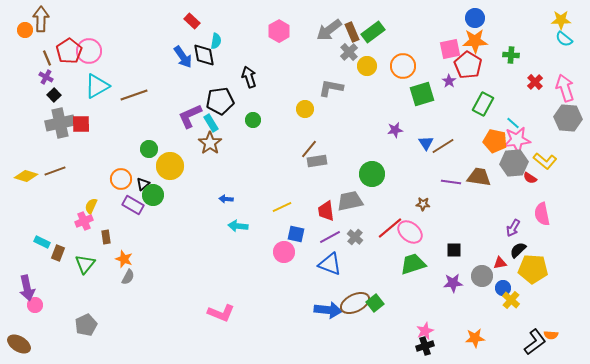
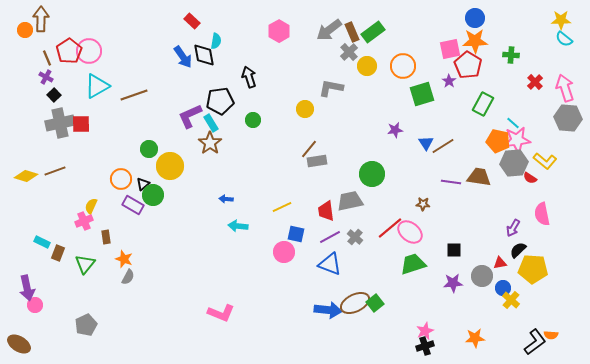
orange pentagon at (495, 141): moved 3 px right
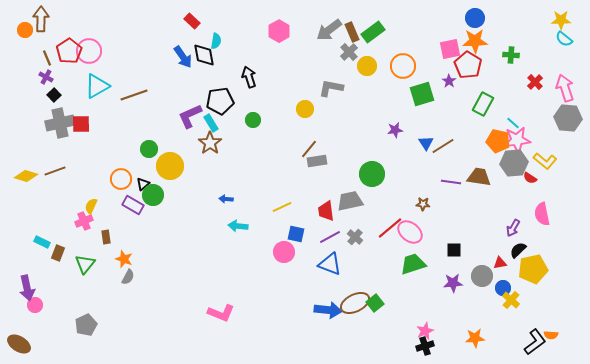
yellow pentagon at (533, 269): rotated 16 degrees counterclockwise
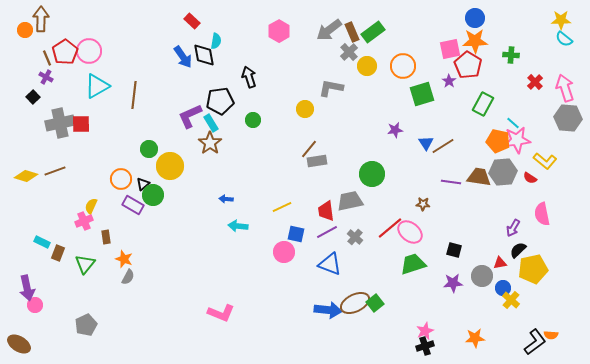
red pentagon at (69, 51): moved 4 px left, 1 px down
black square at (54, 95): moved 21 px left, 2 px down
brown line at (134, 95): rotated 64 degrees counterclockwise
gray hexagon at (514, 163): moved 11 px left, 9 px down
purple line at (330, 237): moved 3 px left, 5 px up
black square at (454, 250): rotated 14 degrees clockwise
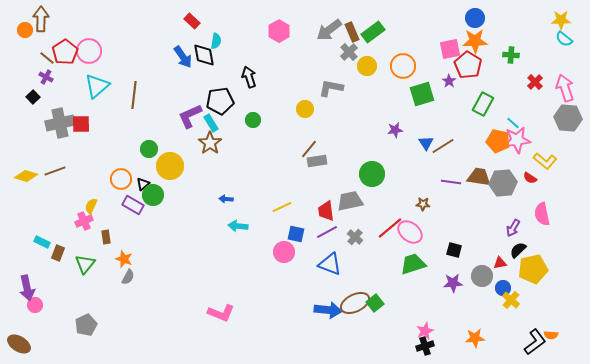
brown line at (47, 58): rotated 28 degrees counterclockwise
cyan triangle at (97, 86): rotated 12 degrees counterclockwise
gray hexagon at (503, 172): moved 11 px down
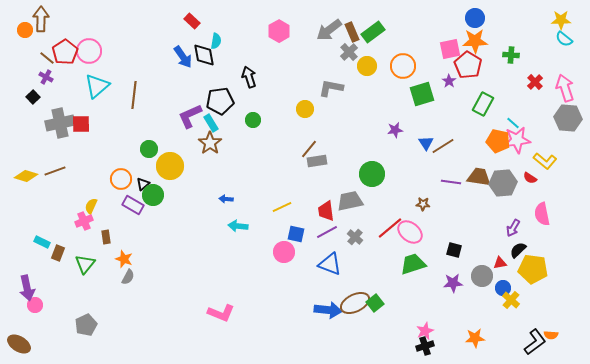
yellow pentagon at (533, 269): rotated 20 degrees clockwise
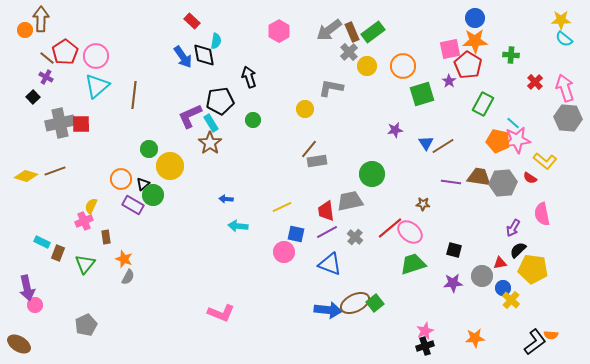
pink circle at (89, 51): moved 7 px right, 5 px down
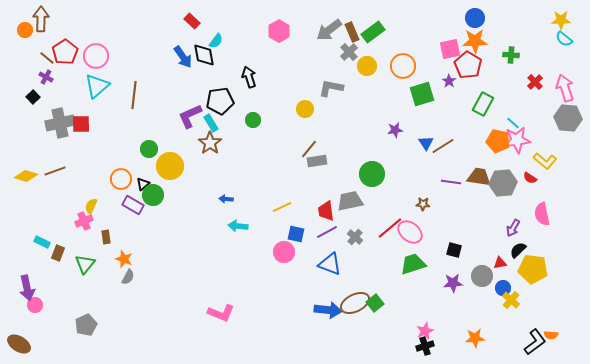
cyan semicircle at (216, 41): rotated 28 degrees clockwise
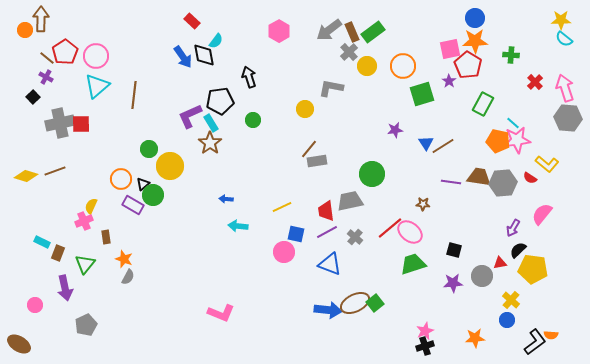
yellow L-shape at (545, 161): moved 2 px right, 3 px down
pink semicircle at (542, 214): rotated 50 degrees clockwise
purple arrow at (27, 288): moved 38 px right
blue circle at (503, 288): moved 4 px right, 32 px down
